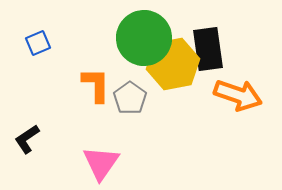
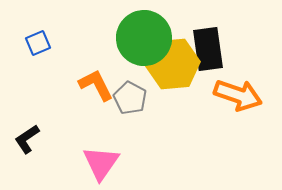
yellow hexagon: rotated 6 degrees clockwise
orange L-shape: rotated 27 degrees counterclockwise
gray pentagon: rotated 8 degrees counterclockwise
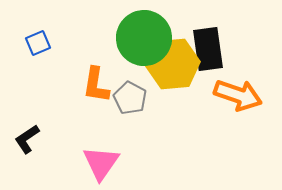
orange L-shape: rotated 144 degrees counterclockwise
